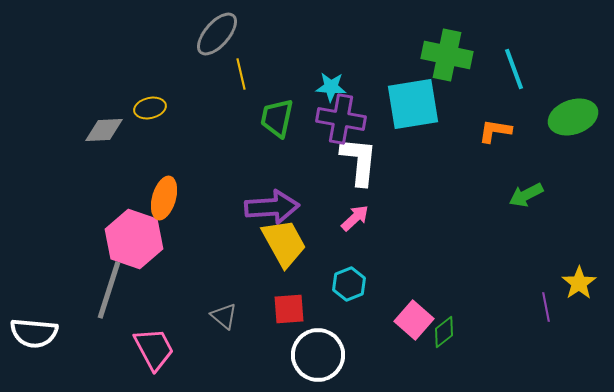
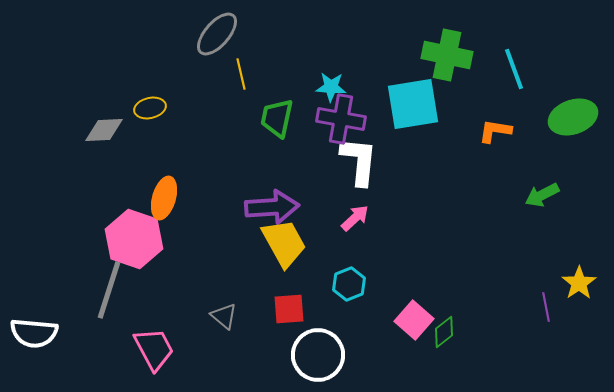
green arrow: moved 16 px right
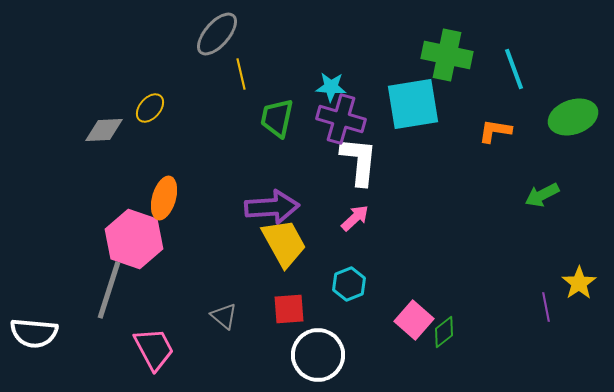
yellow ellipse: rotated 36 degrees counterclockwise
purple cross: rotated 6 degrees clockwise
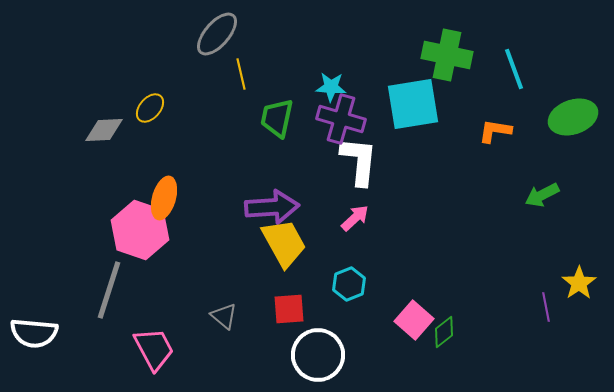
pink hexagon: moved 6 px right, 9 px up
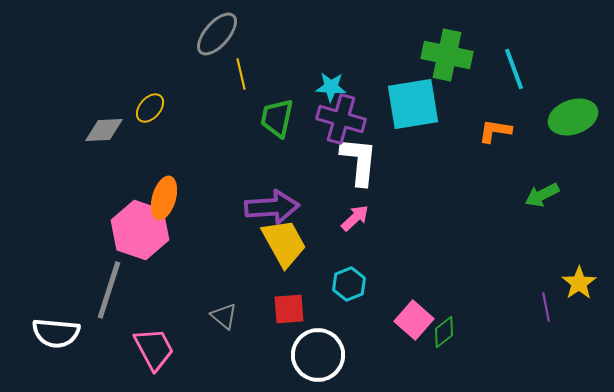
white semicircle: moved 22 px right
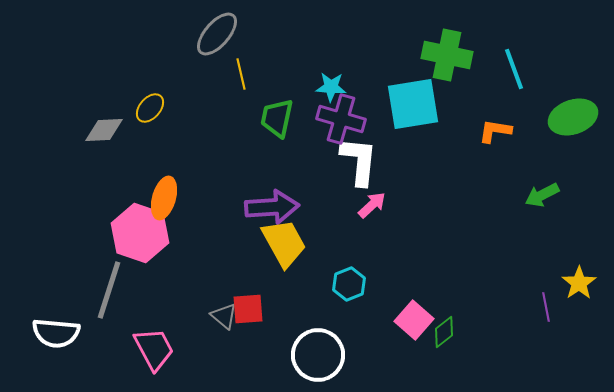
pink arrow: moved 17 px right, 13 px up
pink hexagon: moved 3 px down
red square: moved 41 px left
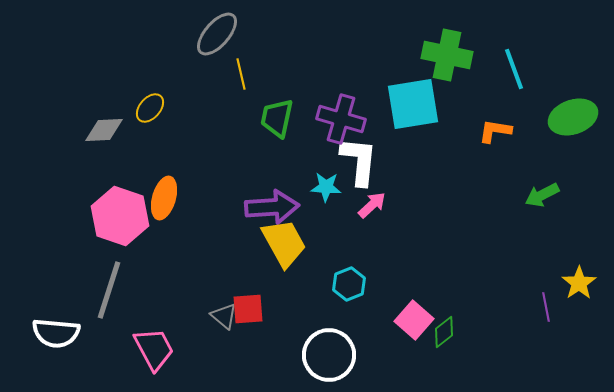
cyan star: moved 5 px left, 100 px down
pink hexagon: moved 20 px left, 17 px up
white circle: moved 11 px right
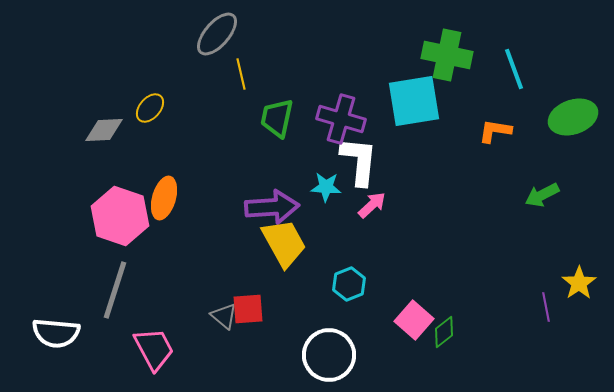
cyan square: moved 1 px right, 3 px up
gray line: moved 6 px right
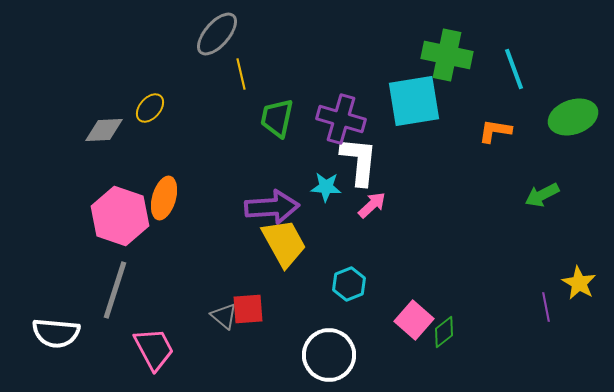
yellow star: rotated 8 degrees counterclockwise
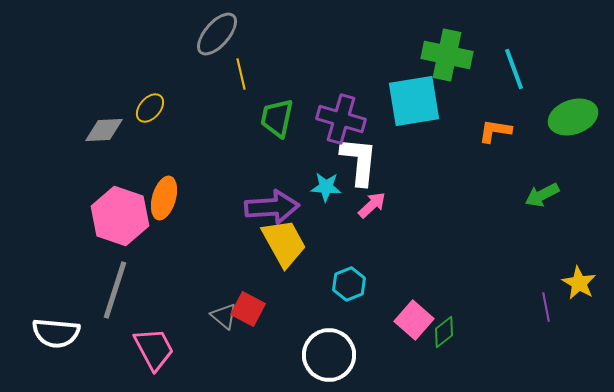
red square: rotated 32 degrees clockwise
